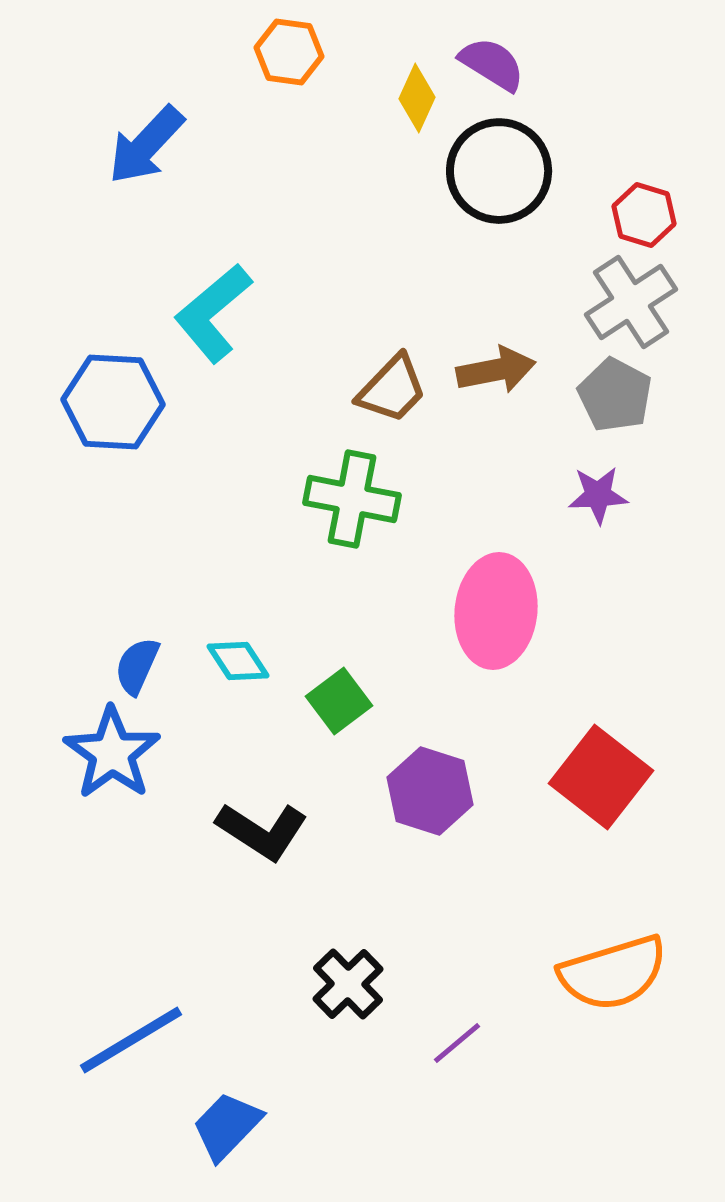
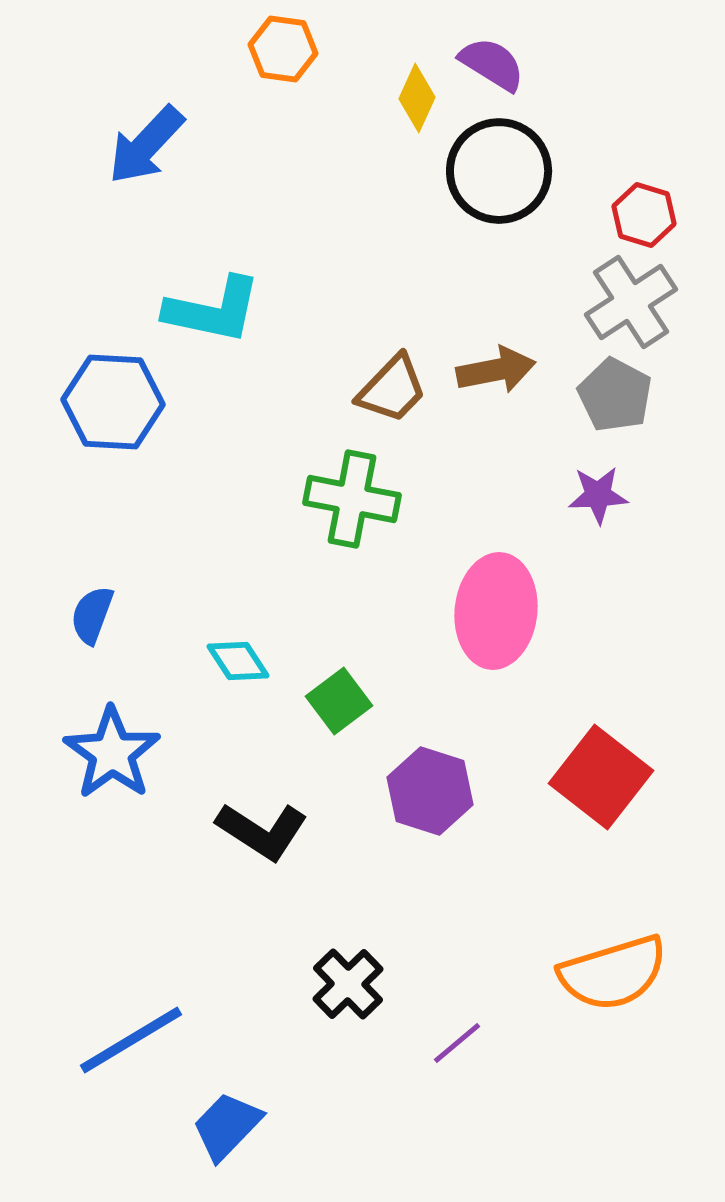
orange hexagon: moved 6 px left, 3 px up
cyan L-shape: moved 3 px up; rotated 128 degrees counterclockwise
blue semicircle: moved 45 px left, 51 px up; rotated 4 degrees counterclockwise
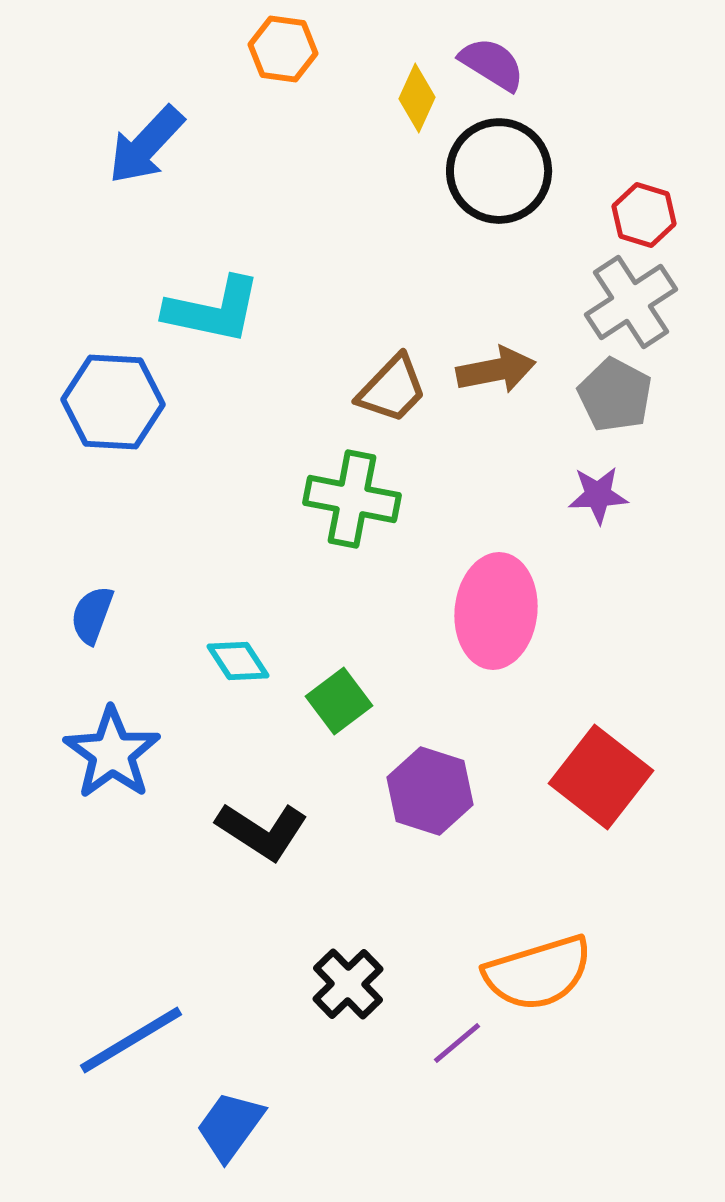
orange semicircle: moved 75 px left
blue trapezoid: moved 3 px right; rotated 8 degrees counterclockwise
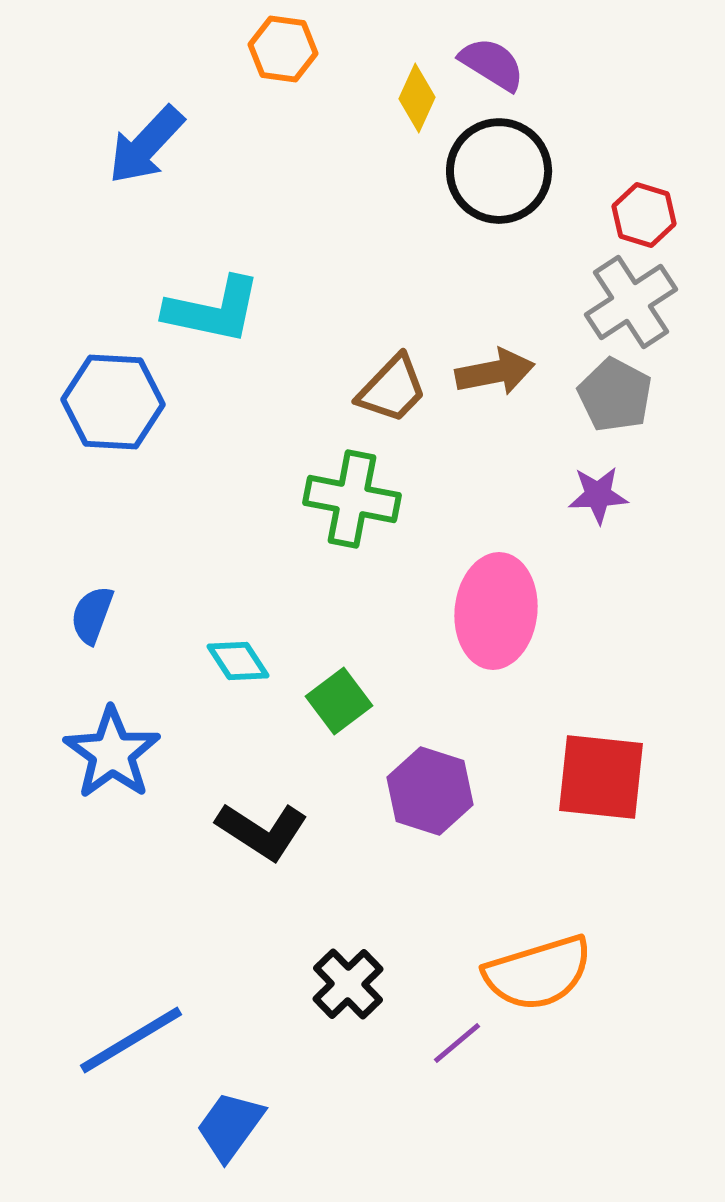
brown arrow: moved 1 px left, 2 px down
red square: rotated 32 degrees counterclockwise
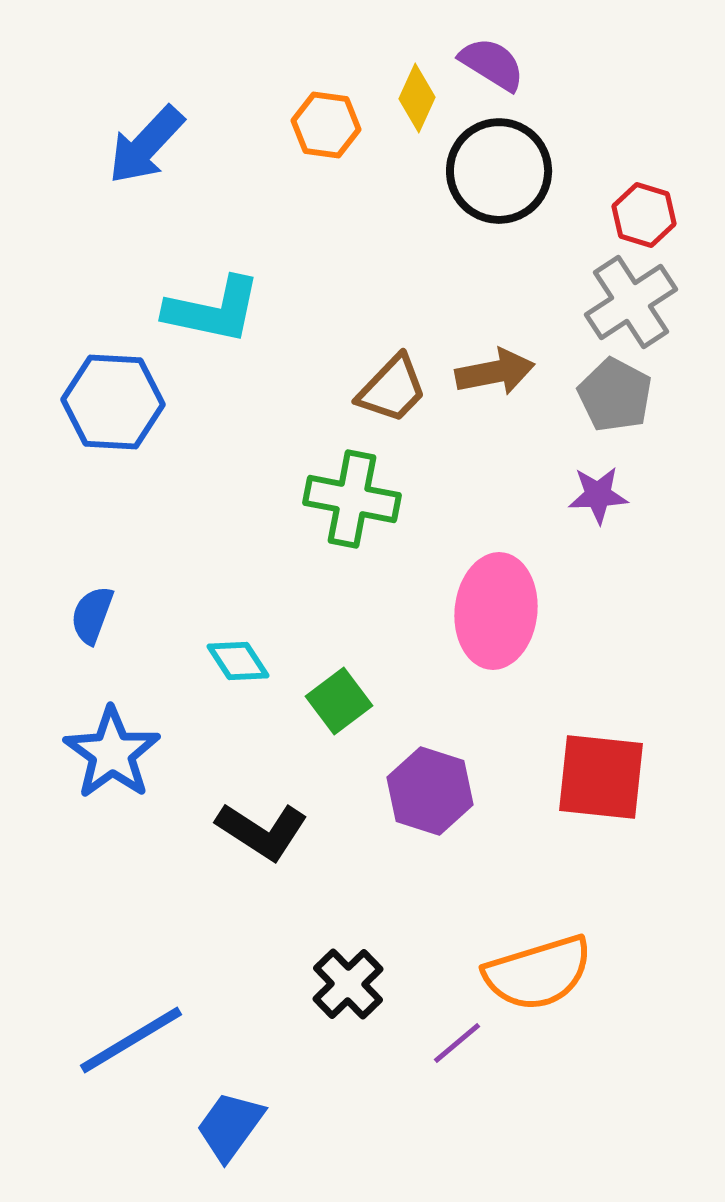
orange hexagon: moved 43 px right, 76 px down
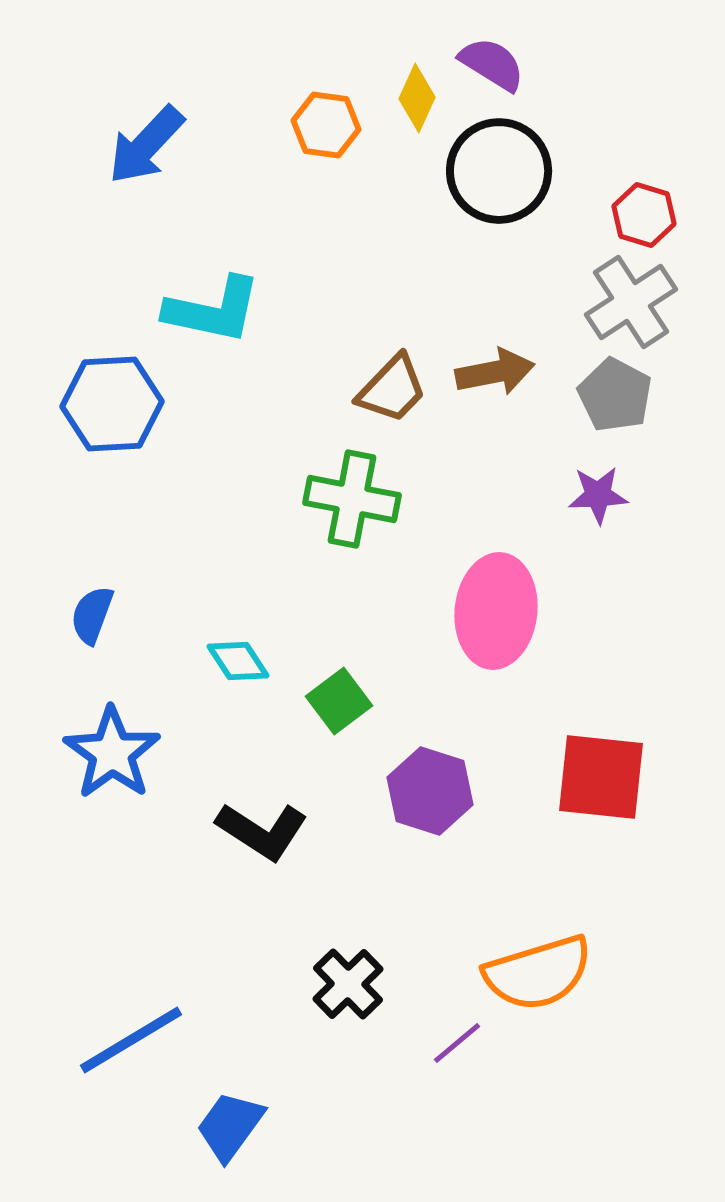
blue hexagon: moved 1 px left, 2 px down; rotated 6 degrees counterclockwise
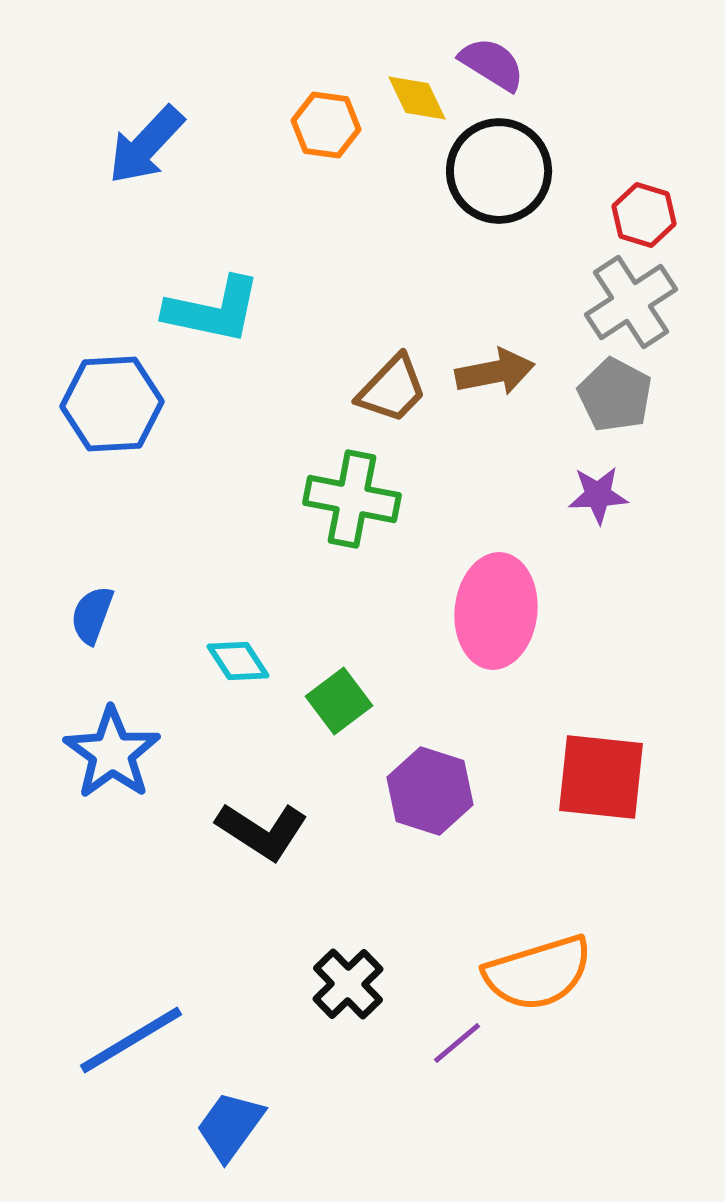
yellow diamond: rotated 50 degrees counterclockwise
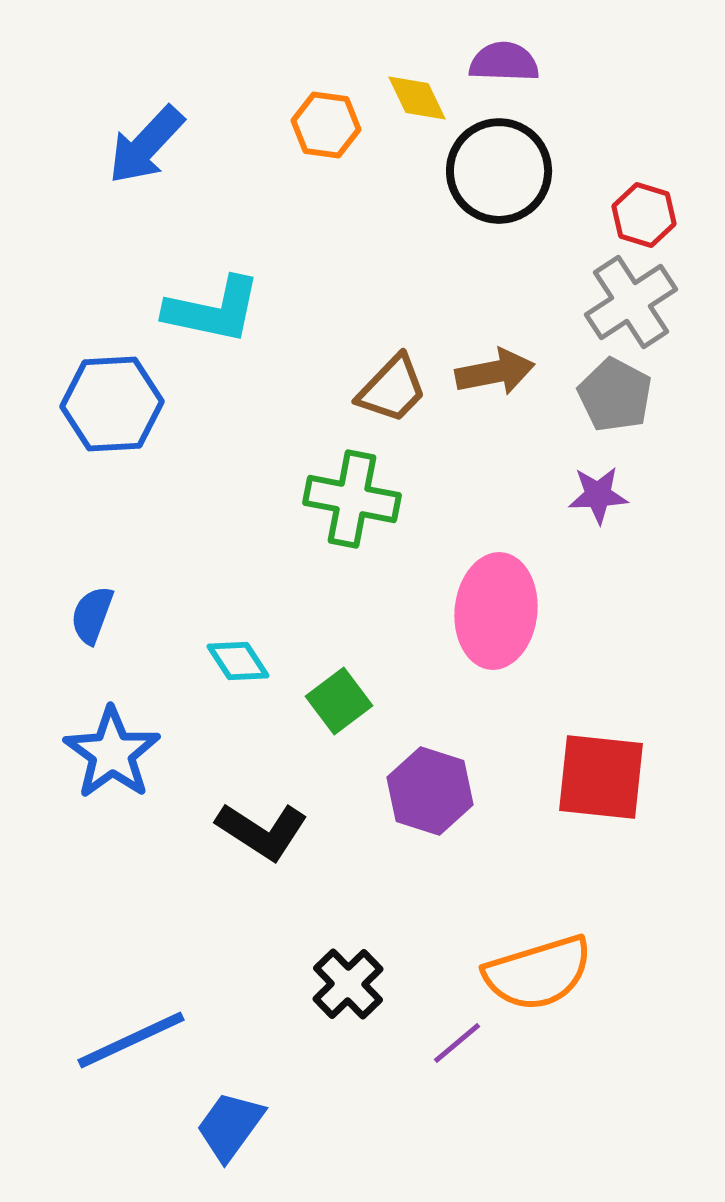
purple semicircle: moved 12 px right, 2 px up; rotated 30 degrees counterclockwise
blue line: rotated 6 degrees clockwise
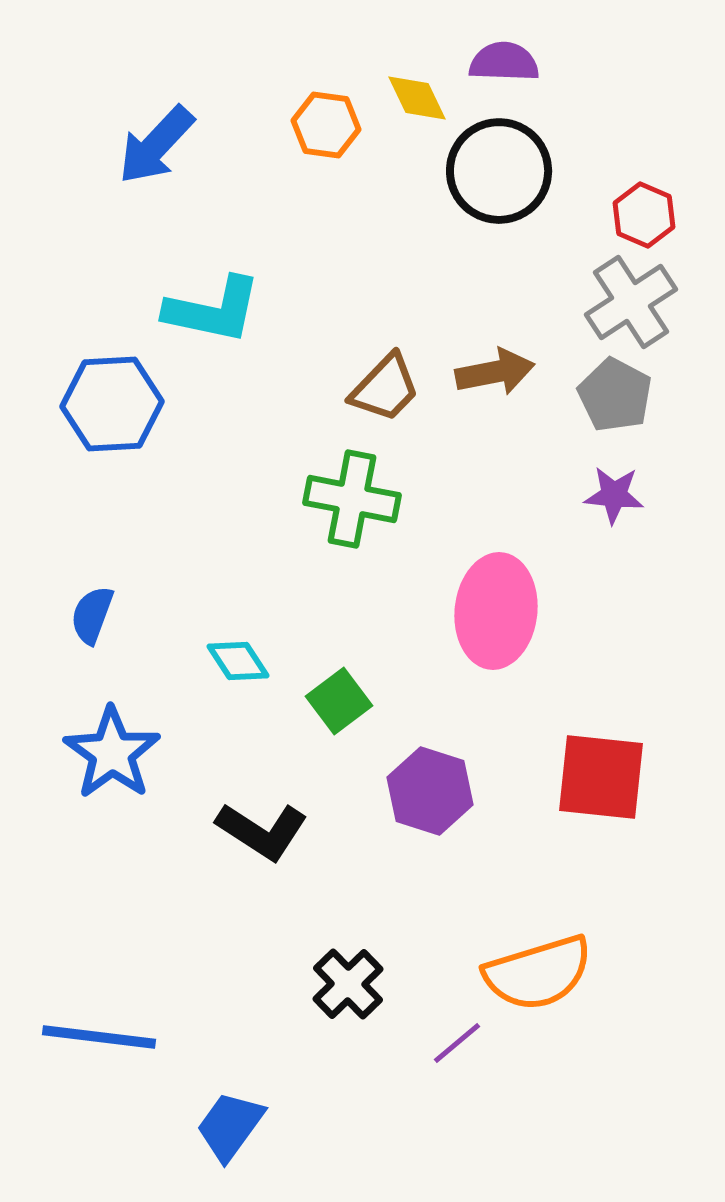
blue arrow: moved 10 px right
red hexagon: rotated 6 degrees clockwise
brown trapezoid: moved 7 px left, 1 px up
purple star: moved 16 px right; rotated 8 degrees clockwise
blue line: moved 32 px left, 3 px up; rotated 32 degrees clockwise
